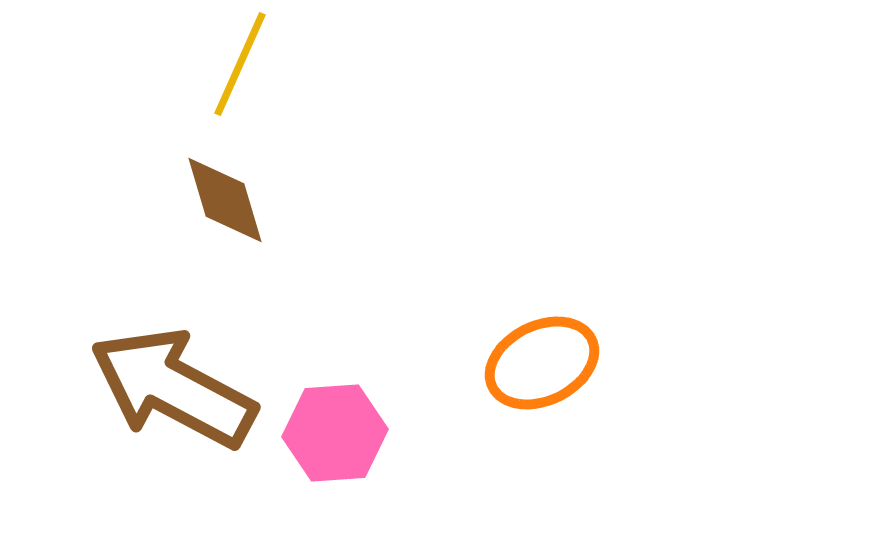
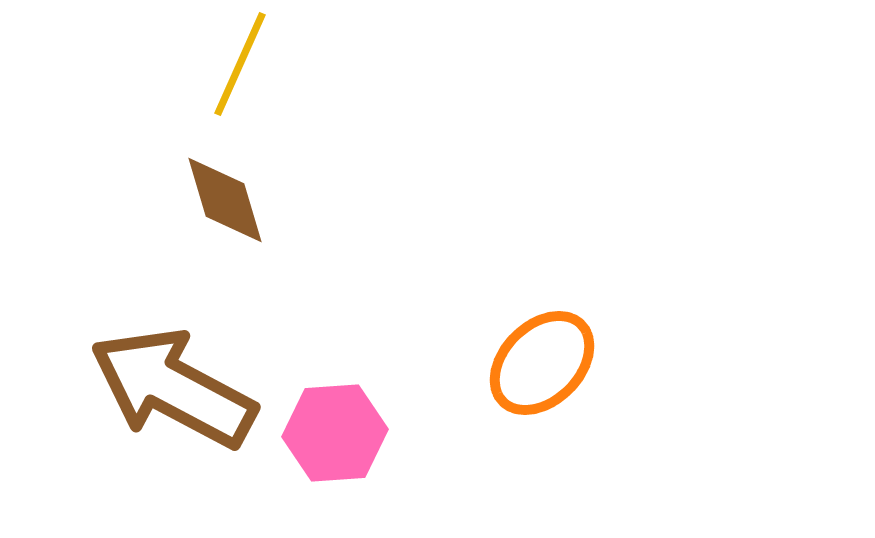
orange ellipse: rotated 19 degrees counterclockwise
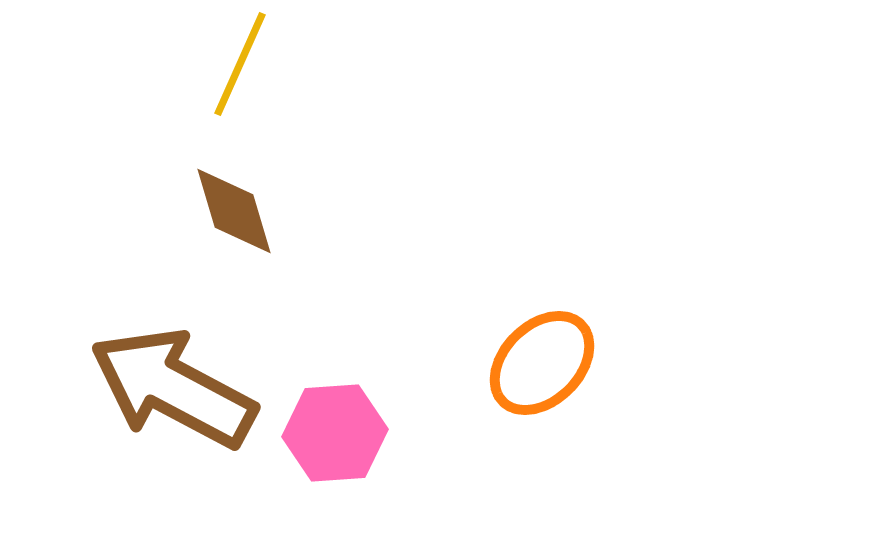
brown diamond: moved 9 px right, 11 px down
